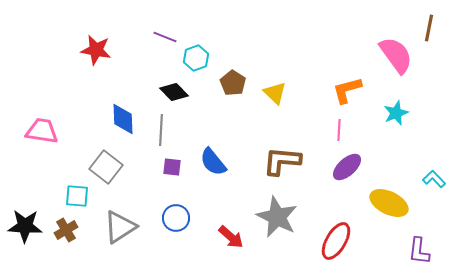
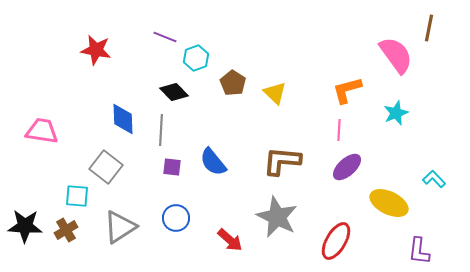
red arrow: moved 1 px left, 3 px down
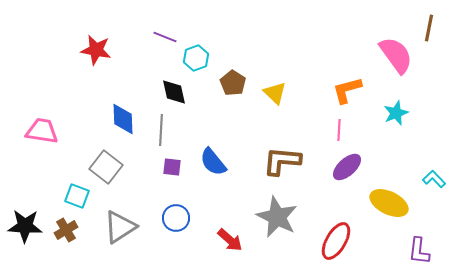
black diamond: rotated 32 degrees clockwise
cyan square: rotated 15 degrees clockwise
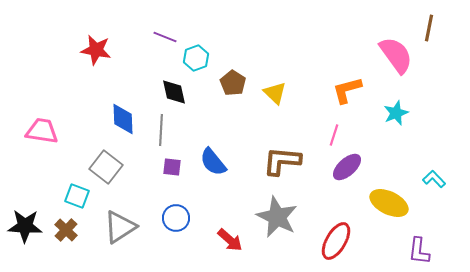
pink line: moved 5 px left, 5 px down; rotated 15 degrees clockwise
brown cross: rotated 15 degrees counterclockwise
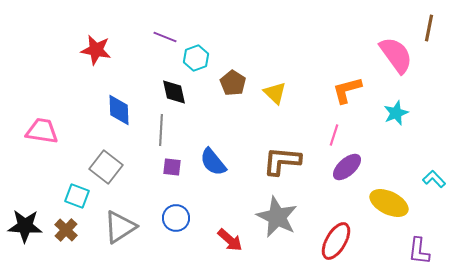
blue diamond: moved 4 px left, 9 px up
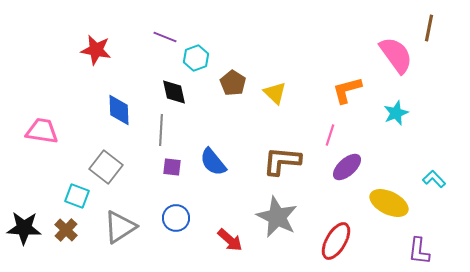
pink line: moved 4 px left
black star: moved 1 px left, 2 px down
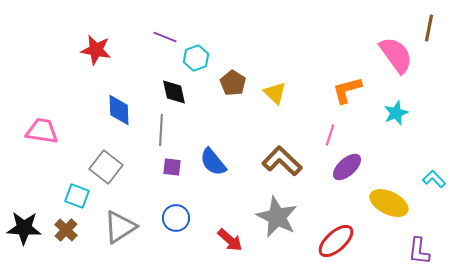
brown L-shape: rotated 39 degrees clockwise
red ellipse: rotated 18 degrees clockwise
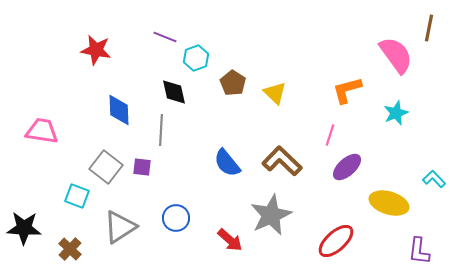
blue semicircle: moved 14 px right, 1 px down
purple square: moved 30 px left
yellow ellipse: rotated 9 degrees counterclockwise
gray star: moved 6 px left, 2 px up; rotated 21 degrees clockwise
brown cross: moved 4 px right, 19 px down
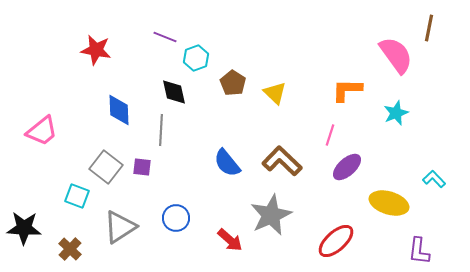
orange L-shape: rotated 16 degrees clockwise
pink trapezoid: rotated 132 degrees clockwise
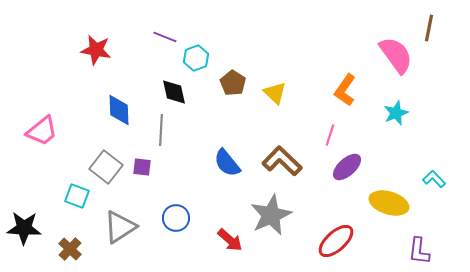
orange L-shape: moved 2 px left; rotated 56 degrees counterclockwise
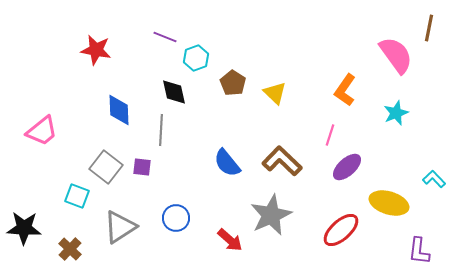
red ellipse: moved 5 px right, 11 px up
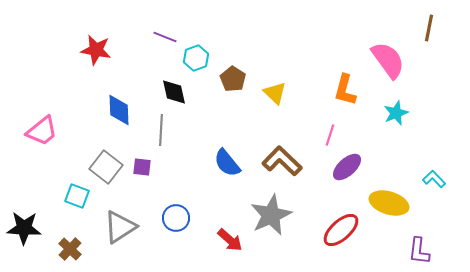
pink semicircle: moved 8 px left, 5 px down
brown pentagon: moved 4 px up
orange L-shape: rotated 20 degrees counterclockwise
